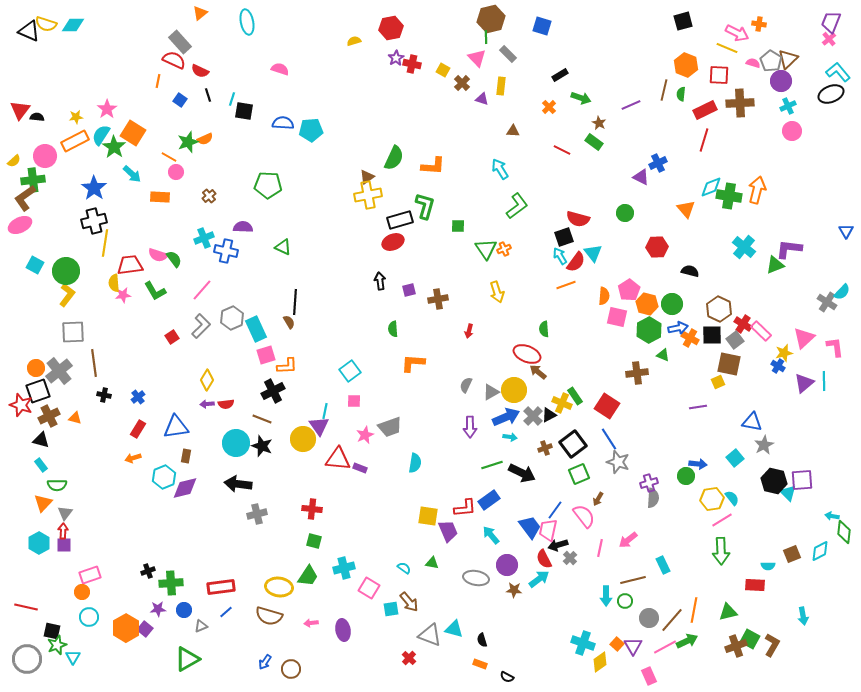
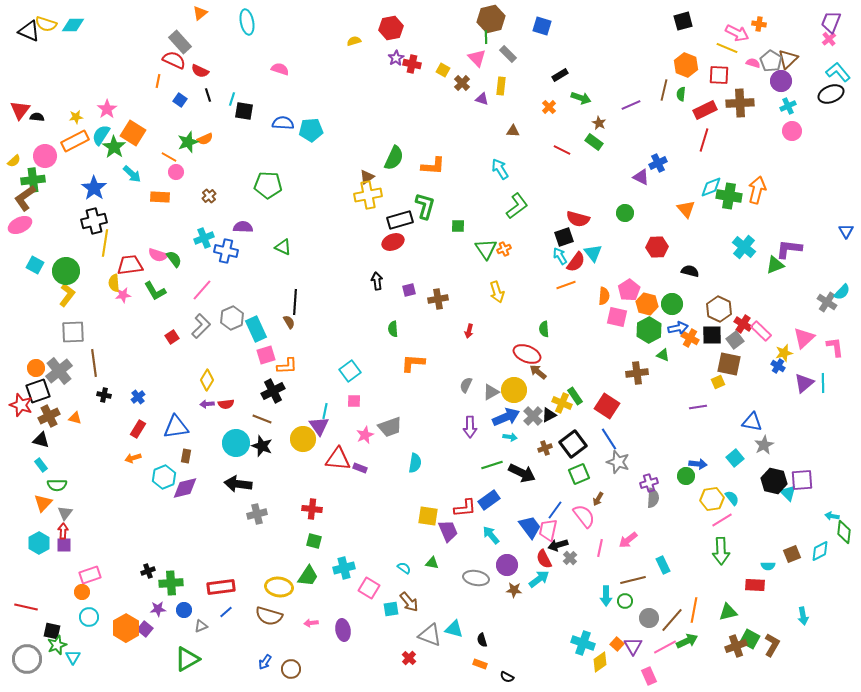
black arrow at (380, 281): moved 3 px left
cyan line at (824, 381): moved 1 px left, 2 px down
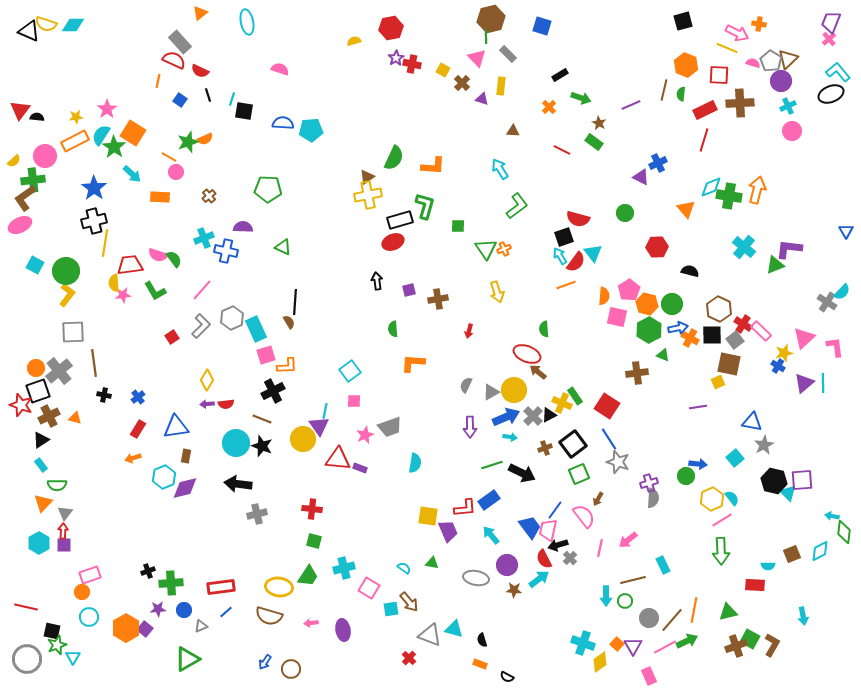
green pentagon at (268, 185): moved 4 px down
black triangle at (41, 440): rotated 48 degrees counterclockwise
yellow hexagon at (712, 499): rotated 15 degrees counterclockwise
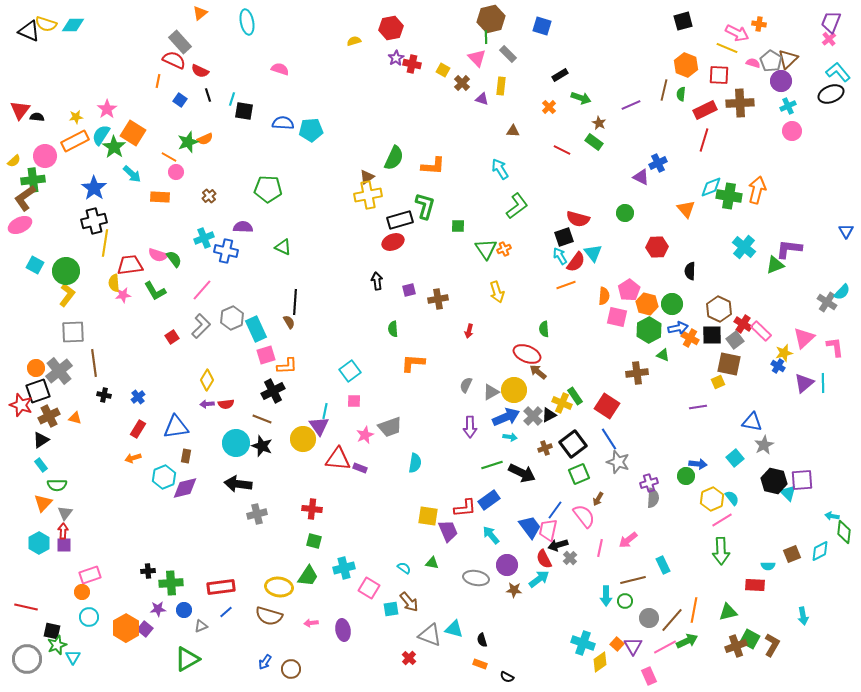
black semicircle at (690, 271): rotated 102 degrees counterclockwise
black cross at (148, 571): rotated 16 degrees clockwise
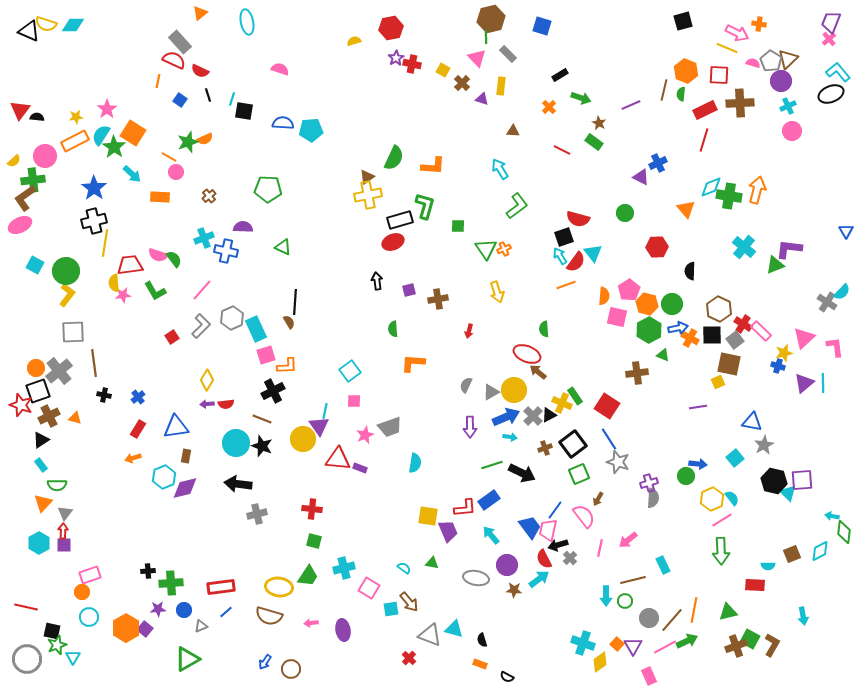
orange hexagon at (686, 65): moved 6 px down
blue cross at (778, 366): rotated 16 degrees counterclockwise
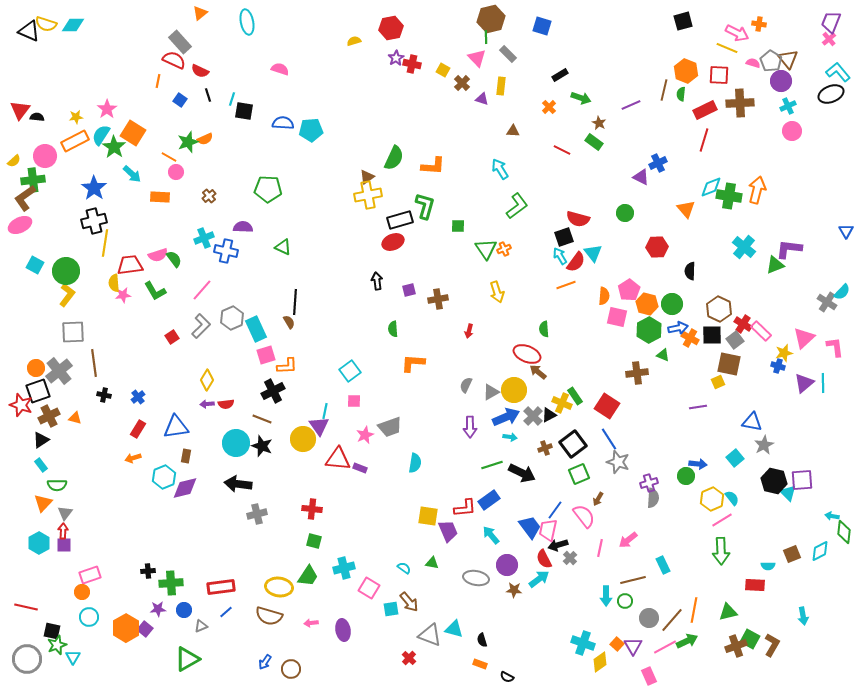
brown triangle at (788, 59): rotated 25 degrees counterclockwise
pink semicircle at (158, 255): rotated 36 degrees counterclockwise
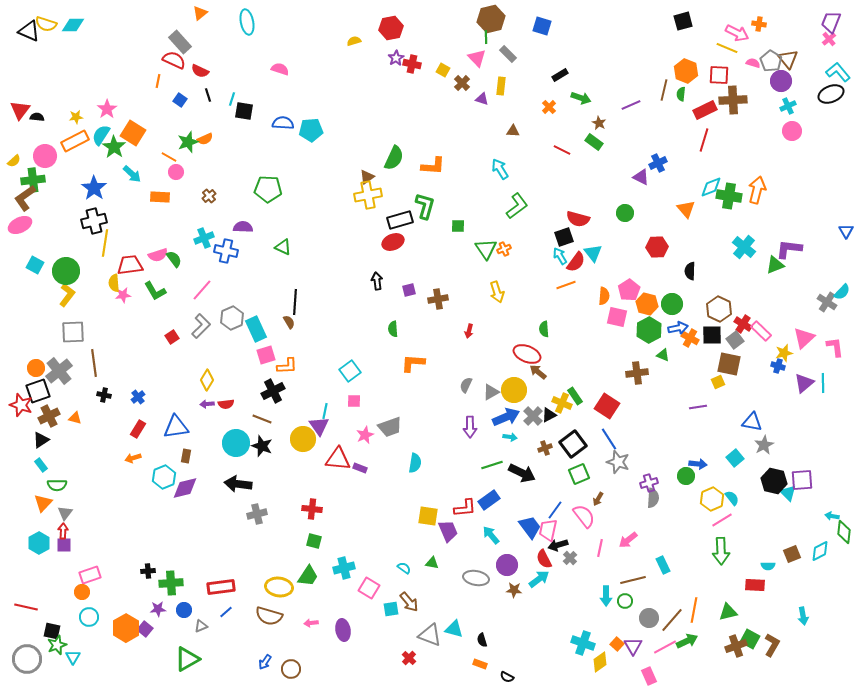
brown cross at (740, 103): moved 7 px left, 3 px up
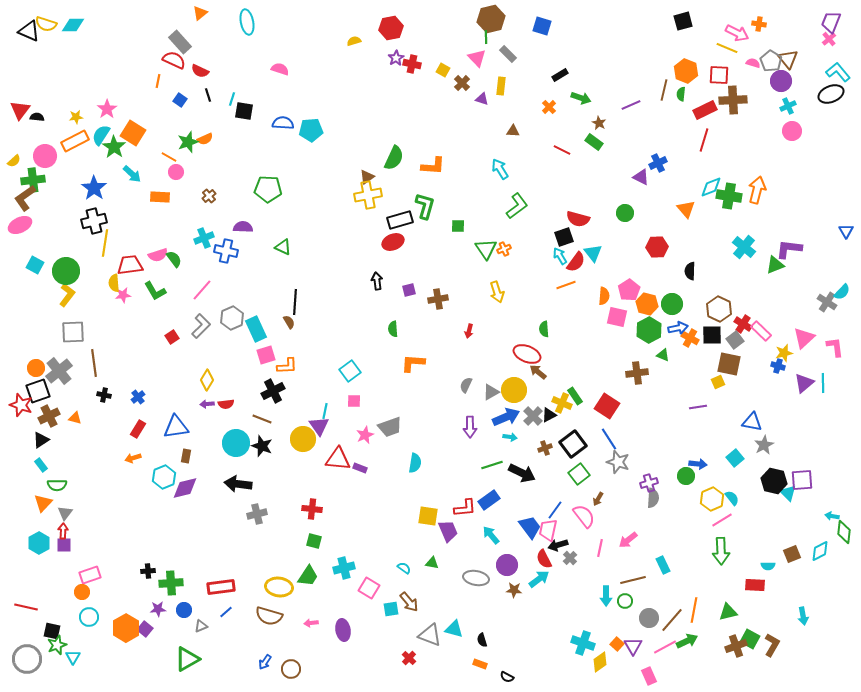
green square at (579, 474): rotated 15 degrees counterclockwise
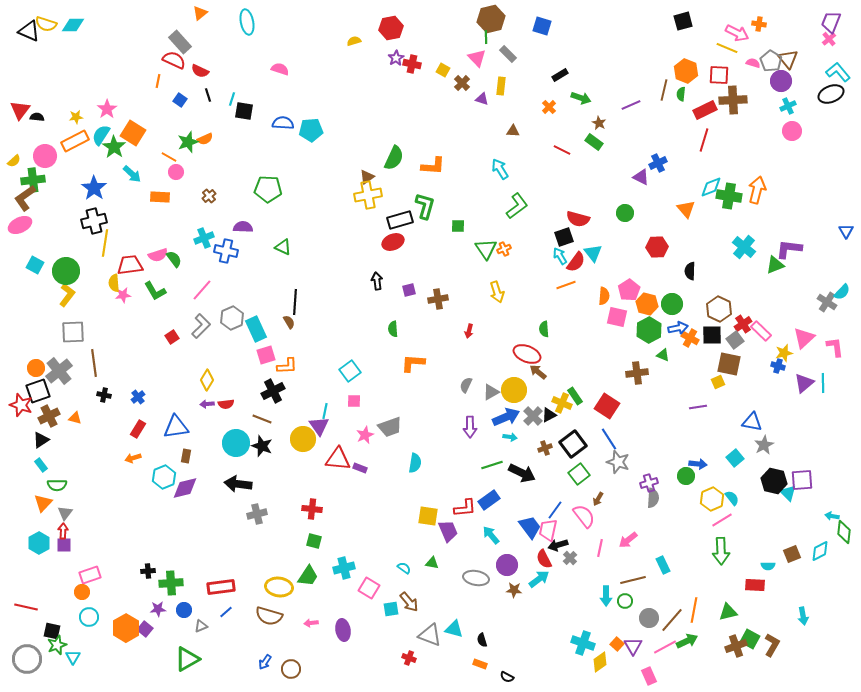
red cross at (743, 324): rotated 24 degrees clockwise
red cross at (409, 658): rotated 24 degrees counterclockwise
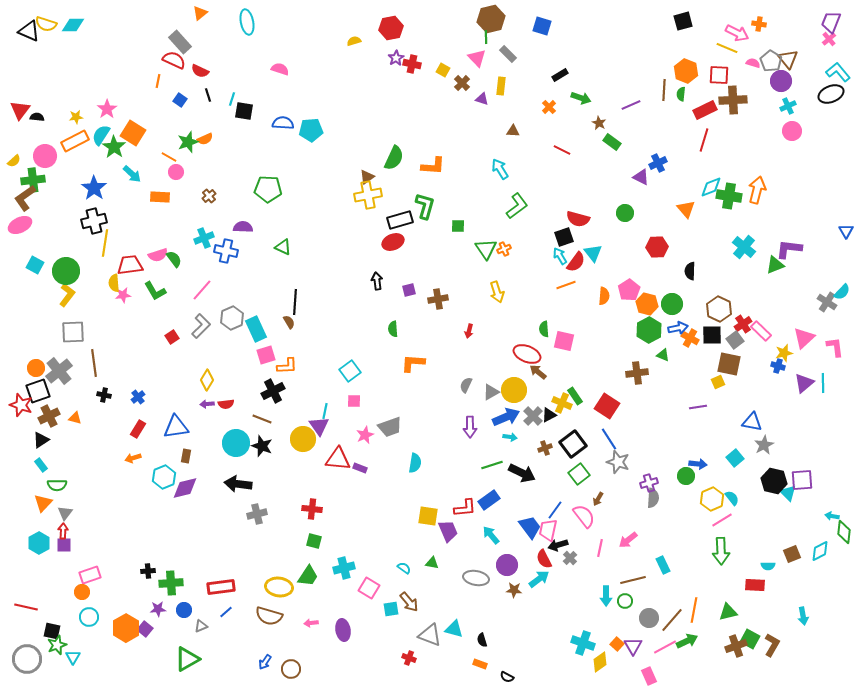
brown line at (664, 90): rotated 10 degrees counterclockwise
green rectangle at (594, 142): moved 18 px right
pink square at (617, 317): moved 53 px left, 24 px down
